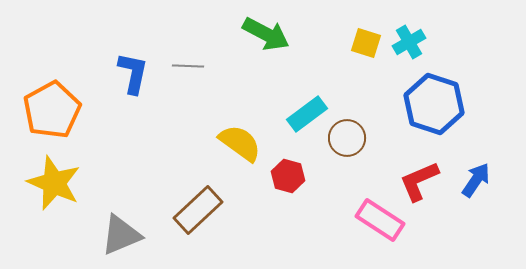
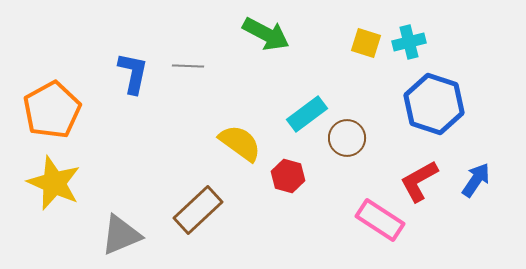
cyan cross: rotated 16 degrees clockwise
red L-shape: rotated 6 degrees counterclockwise
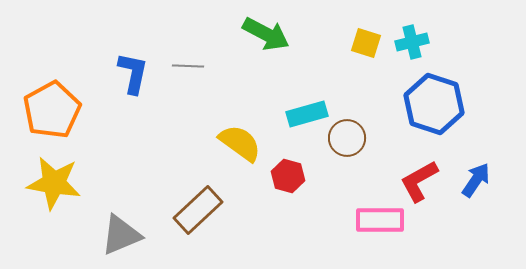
cyan cross: moved 3 px right
cyan rectangle: rotated 21 degrees clockwise
yellow star: rotated 14 degrees counterclockwise
pink rectangle: rotated 33 degrees counterclockwise
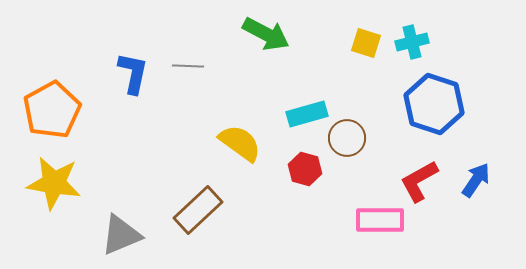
red hexagon: moved 17 px right, 7 px up
